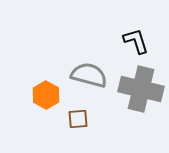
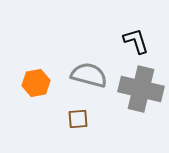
orange hexagon: moved 10 px left, 12 px up; rotated 20 degrees clockwise
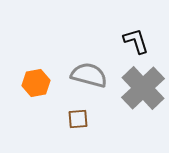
gray cross: moved 2 px right, 1 px up; rotated 33 degrees clockwise
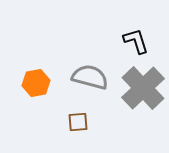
gray semicircle: moved 1 px right, 2 px down
brown square: moved 3 px down
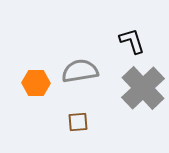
black L-shape: moved 4 px left
gray semicircle: moved 10 px left, 6 px up; rotated 24 degrees counterclockwise
orange hexagon: rotated 12 degrees clockwise
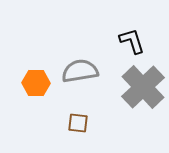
gray cross: moved 1 px up
brown square: moved 1 px down; rotated 10 degrees clockwise
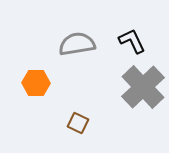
black L-shape: rotated 8 degrees counterclockwise
gray semicircle: moved 3 px left, 27 px up
brown square: rotated 20 degrees clockwise
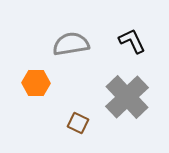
gray semicircle: moved 6 px left
gray cross: moved 16 px left, 10 px down
